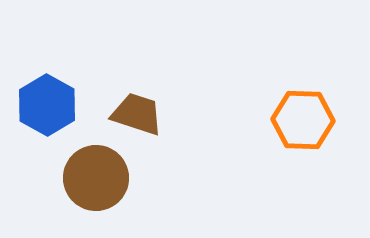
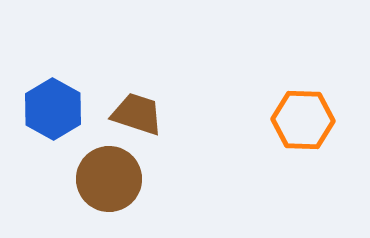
blue hexagon: moved 6 px right, 4 px down
brown circle: moved 13 px right, 1 px down
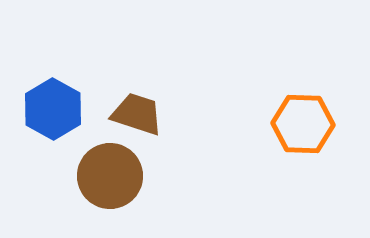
orange hexagon: moved 4 px down
brown circle: moved 1 px right, 3 px up
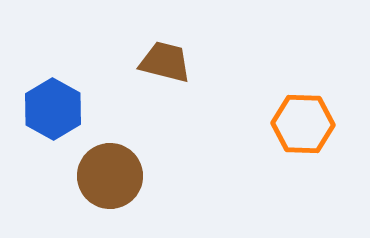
brown trapezoid: moved 28 px right, 52 px up; rotated 4 degrees counterclockwise
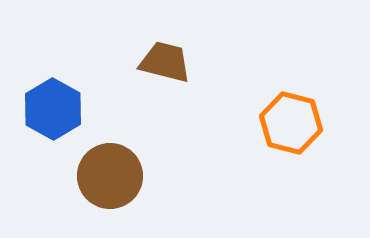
orange hexagon: moved 12 px left, 1 px up; rotated 12 degrees clockwise
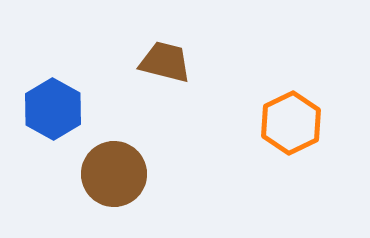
orange hexagon: rotated 20 degrees clockwise
brown circle: moved 4 px right, 2 px up
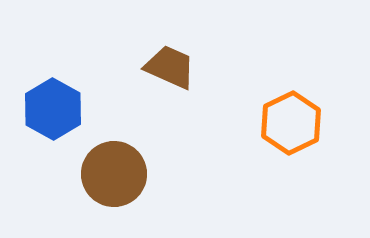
brown trapezoid: moved 5 px right, 5 px down; rotated 10 degrees clockwise
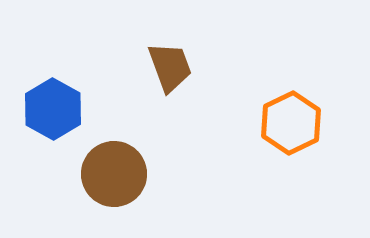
brown trapezoid: rotated 46 degrees clockwise
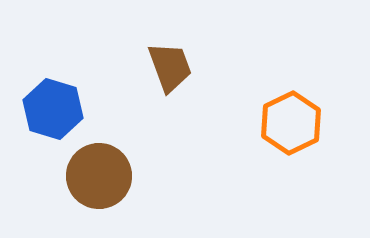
blue hexagon: rotated 12 degrees counterclockwise
brown circle: moved 15 px left, 2 px down
